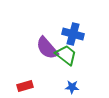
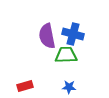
purple semicircle: moved 12 px up; rotated 30 degrees clockwise
green trapezoid: rotated 40 degrees counterclockwise
blue star: moved 3 px left
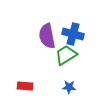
green trapezoid: rotated 30 degrees counterclockwise
red rectangle: rotated 21 degrees clockwise
